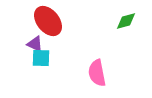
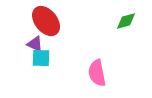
red ellipse: moved 2 px left
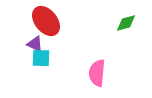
green diamond: moved 2 px down
pink semicircle: rotated 16 degrees clockwise
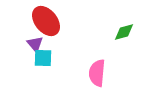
green diamond: moved 2 px left, 9 px down
purple triangle: rotated 24 degrees clockwise
cyan square: moved 2 px right
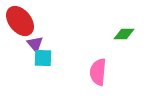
red ellipse: moved 26 px left
green diamond: moved 2 px down; rotated 15 degrees clockwise
pink semicircle: moved 1 px right, 1 px up
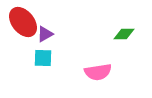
red ellipse: moved 3 px right, 1 px down
purple triangle: moved 10 px right, 10 px up; rotated 42 degrees clockwise
pink semicircle: rotated 104 degrees counterclockwise
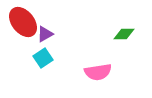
cyan square: rotated 36 degrees counterclockwise
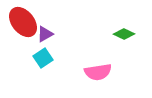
green diamond: rotated 25 degrees clockwise
